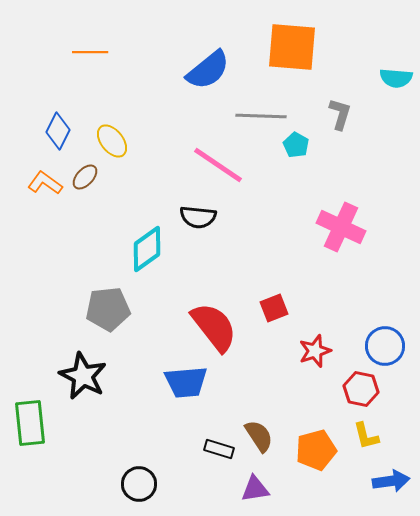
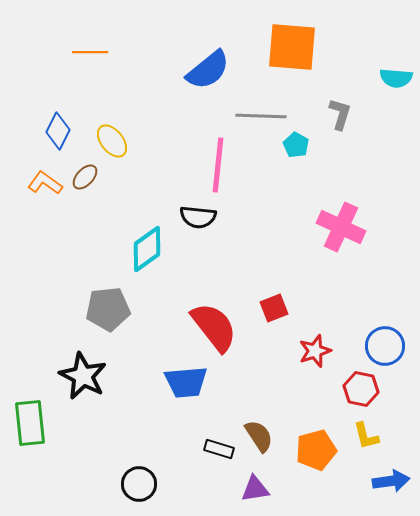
pink line: rotated 62 degrees clockwise
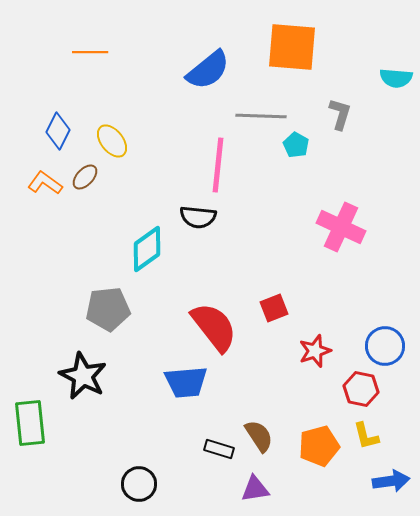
orange pentagon: moved 3 px right, 4 px up
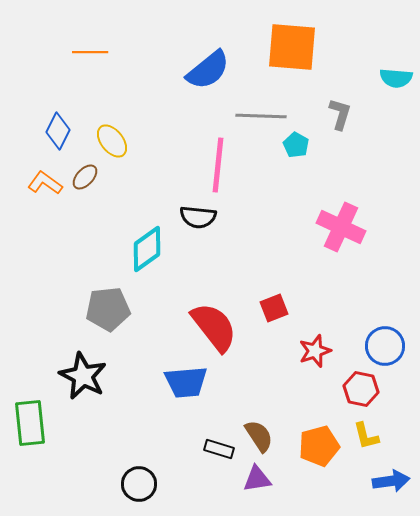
purple triangle: moved 2 px right, 10 px up
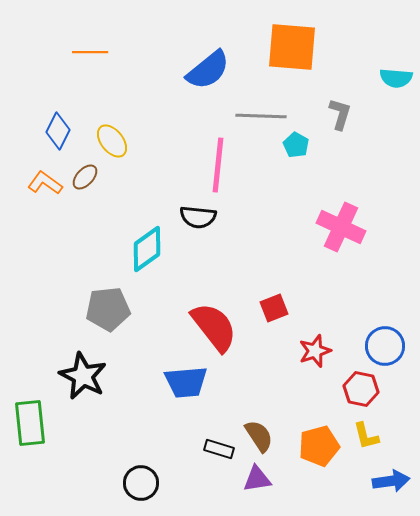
black circle: moved 2 px right, 1 px up
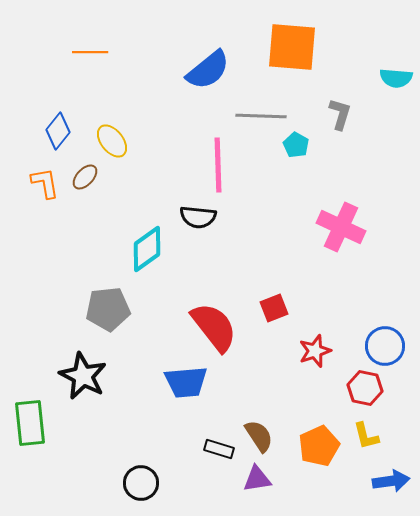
blue diamond: rotated 12 degrees clockwise
pink line: rotated 8 degrees counterclockwise
orange L-shape: rotated 44 degrees clockwise
red hexagon: moved 4 px right, 1 px up
orange pentagon: rotated 9 degrees counterclockwise
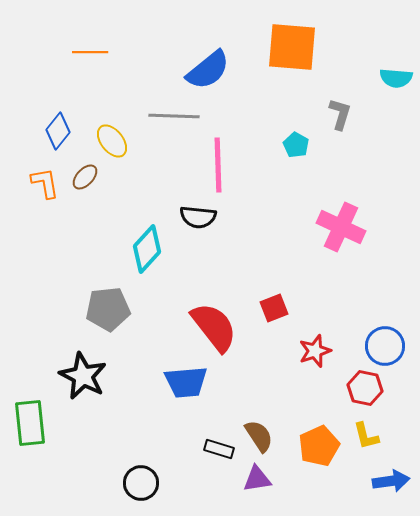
gray line: moved 87 px left
cyan diamond: rotated 12 degrees counterclockwise
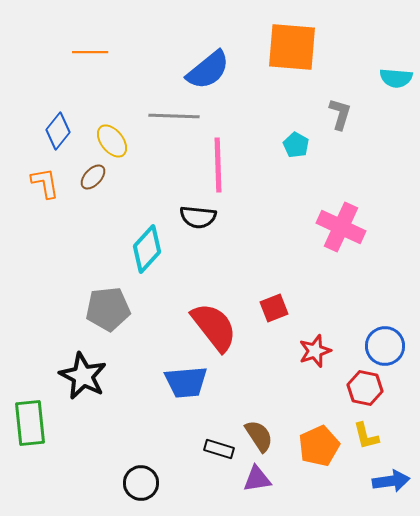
brown ellipse: moved 8 px right
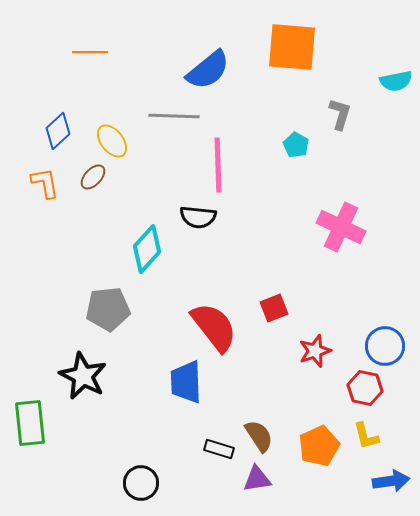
cyan semicircle: moved 3 px down; rotated 16 degrees counterclockwise
blue diamond: rotated 9 degrees clockwise
blue trapezoid: rotated 93 degrees clockwise
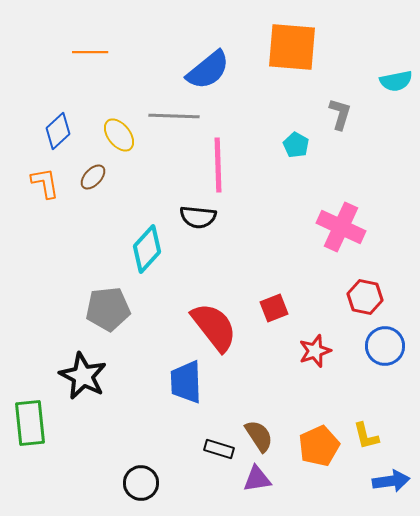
yellow ellipse: moved 7 px right, 6 px up
red hexagon: moved 91 px up
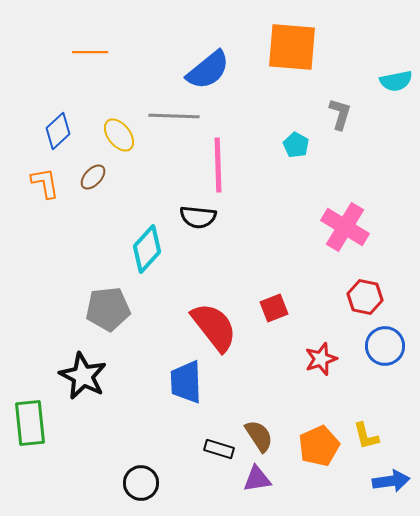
pink cross: moved 4 px right; rotated 6 degrees clockwise
red star: moved 6 px right, 8 px down
